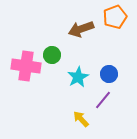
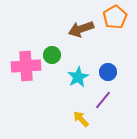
orange pentagon: rotated 10 degrees counterclockwise
pink cross: rotated 12 degrees counterclockwise
blue circle: moved 1 px left, 2 px up
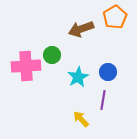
purple line: rotated 30 degrees counterclockwise
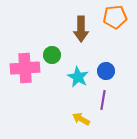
orange pentagon: rotated 25 degrees clockwise
brown arrow: rotated 70 degrees counterclockwise
pink cross: moved 1 px left, 2 px down
blue circle: moved 2 px left, 1 px up
cyan star: rotated 15 degrees counterclockwise
yellow arrow: rotated 18 degrees counterclockwise
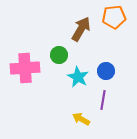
orange pentagon: moved 1 px left
brown arrow: rotated 150 degrees counterclockwise
green circle: moved 7 px right
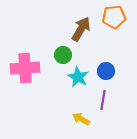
green circle: moved 4 px right
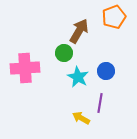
orange pentagon: rotated 15 degrees counterclockwise
brown arrow: moved 2 px left, 2 px down
green circle: moved 1 px right, 2 px up
purple line: moved 3 px left, 3 px down
yellow arrow: moved 1 px up
